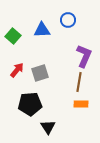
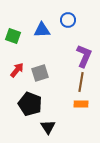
green square: rotated 21 degrees counterclockwise
brown line: moved 2 px right
black pentagon: rotated 25 degrees clockwise
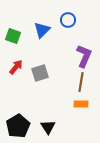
blue triangle: rotated 42 degrees counterclockwise
red arrow: moved 1 px left, 3 px up
black pentagon: moved 12 px left, 22 px down; rotated 20 degrees clockwise
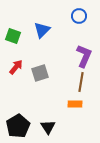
blue circle: moved 11 px right, 4 px up
orange rectangle: moved 6 px left
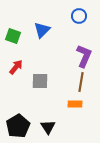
gray square: moved 8 px down; rotated 18 degrees clockwise
